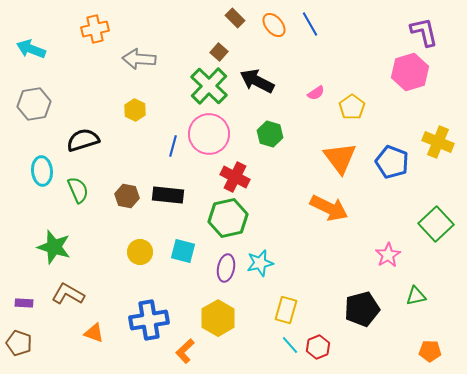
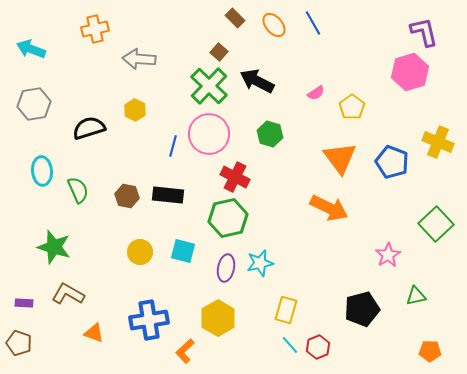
blue line at (310, 24): moved 3 px right, 1 px up
black semicircle at (83, 140): moved 6 px right, 12 px up
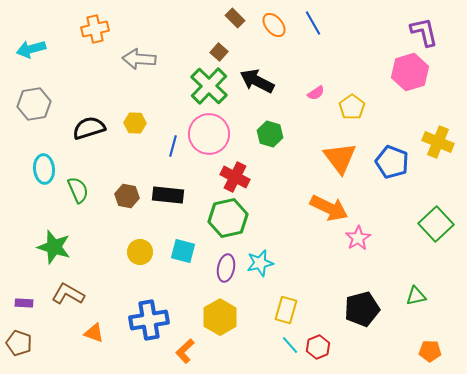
cyan arrow at (31, 49): rotated 36 degrees counterclockwise
yellow hexagon at (135, 110): moved 13 px down; rotated 25 degrees counterclockwise
cyan ellipse at (42, 171): moved 2 px right, 2 px up
pink star at (388, 255): moved 30 px left, 17 px up
yellow hexagon at (218, 318): moved 2 px right, 1 px up
